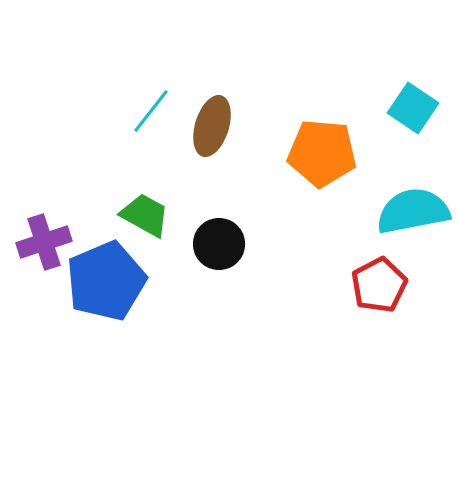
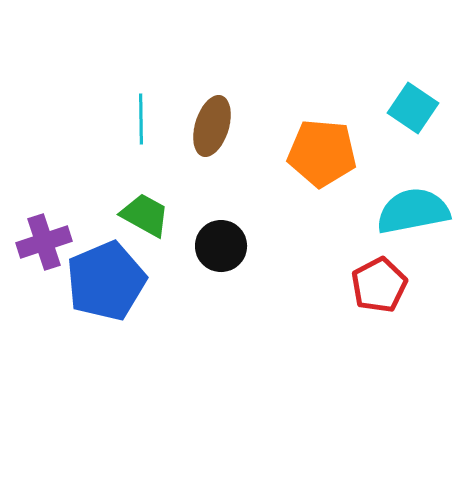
cyan line: moved 10 px left, 8 px down; rotated 39 degrees counterclockwise
black circle: moved 2 px right, 2 px down
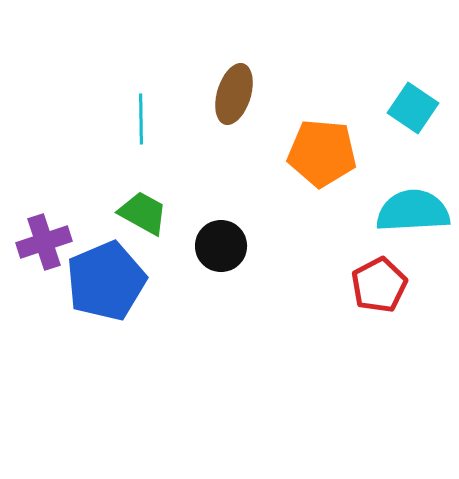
brown ellipse: moved 22 px right, 32 px up
cyan semicircle: rotated 8 degrees clockwise
green trapezoid: moved 2 px left, 2 px up
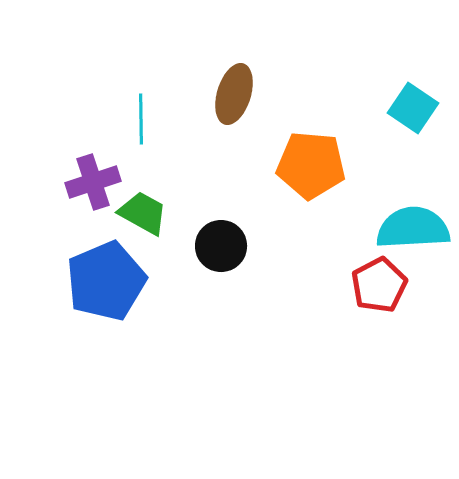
orange pentagon: moved 11 px left, 12 px down
cyan semicircle: moved 17 px down
purple cross: moved 49 px right, 60 px up
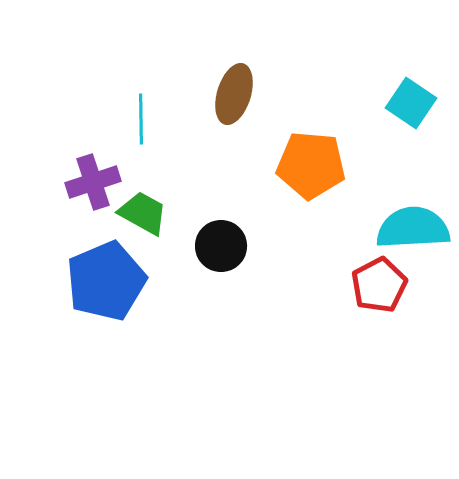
cyan square: moved 2 px left, 5 px up
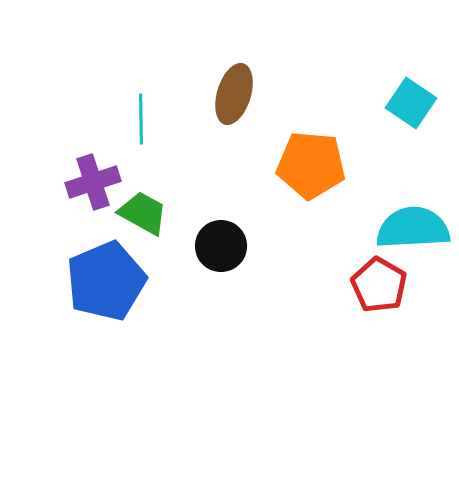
red pentagon: rotated 14 degrees counterclockwise
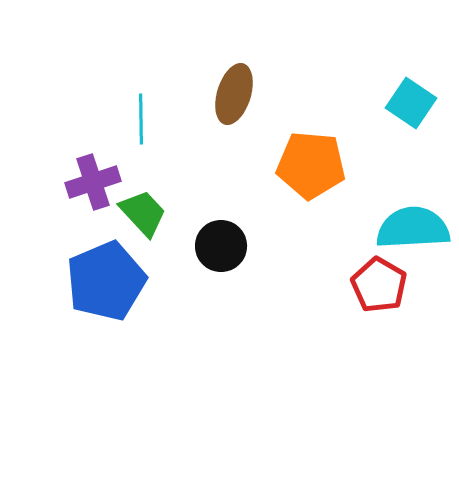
green trapezoid: rotated 18 degrees clockwise
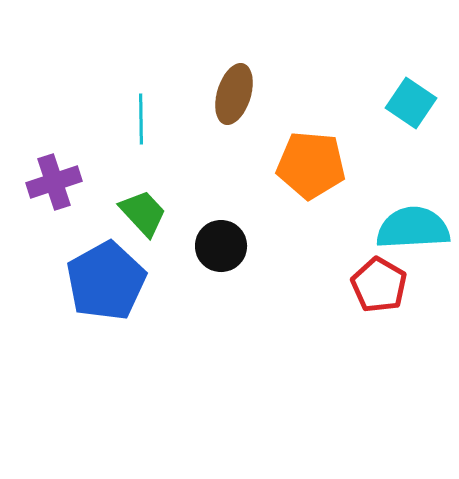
purple cross: moved 39 px left
blue pentagon: rotated 6 degrees counterclockwise
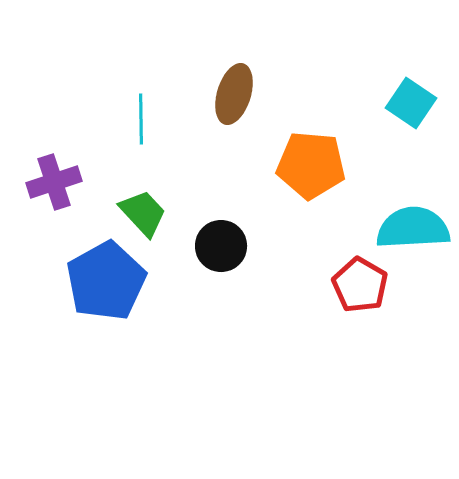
red pentagon: moved 19 px left
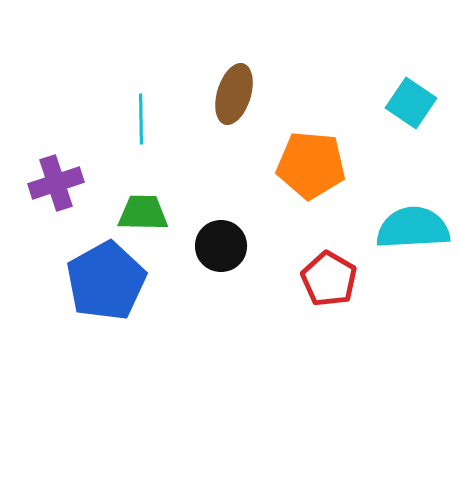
purple cross: moved 2 px right, 1 px down
green trapezoid: rotated 46 degrees counterclockwise
red pentagon: moved 31 px left, 6 px up
